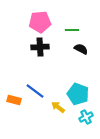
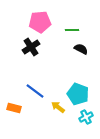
black cross: moved 9 px left; rotated 30 degrees counterclockwise
orange rectangle: moved 8 px down
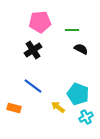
black cross: moved 2 px right, 3 px down
blue line: moved 2 px left, 5 px up
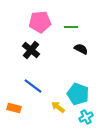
green line: moved 1 px left, 3 px up
black cross: moved 2 px left; rotated 18 degrees counterclockwise
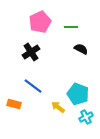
pink pentagon: rotated 20 degrees counterclockwise
black cross: moved 2 px down; rotated 18 degrees clockwise
orange rectangle: moved 4 px up
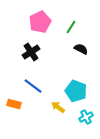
green line: rotated 56 degrees counterclockwise
cyan pentagon: moved 2 px left, 3 px up
